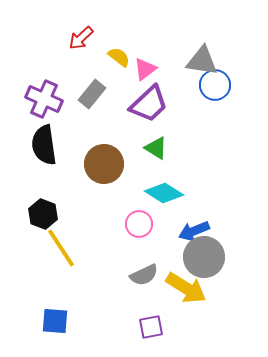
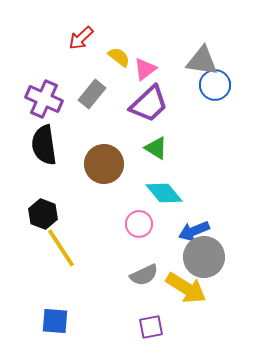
cyan diamond: rotated 18 degrees clockwise
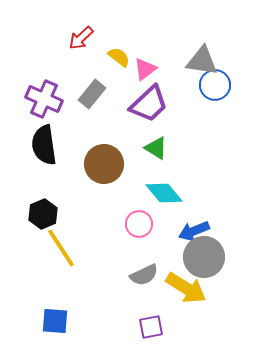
black hexagon: rotated 16 degrees clockwise
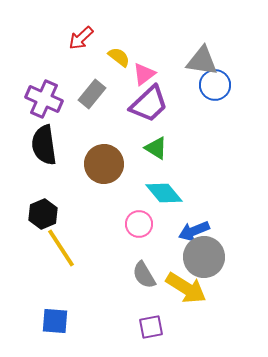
pink triangle: moved 1 px left, 5 px down
gray semicircle: rotated 84 degrees clockwise
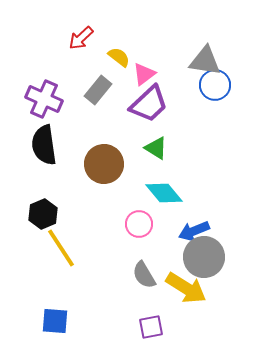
gray triangle: moved 3 px right
gray rectangle: moved 6 px right, 4 px up
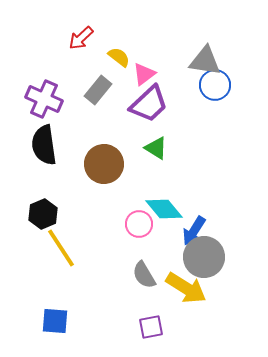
cyan diamond: moved 16 px down
blue arrow: rotated 36 degrees counterclockwise
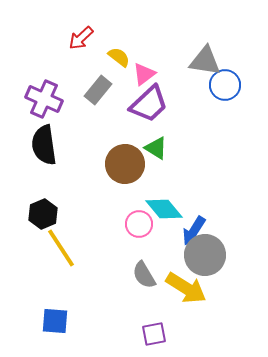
blue circle: moved 10 px right
brown circle: moved 21 px right
gray circle: moved 1 px right, 2 px up
purple square: moved 3 px right, 7 px down
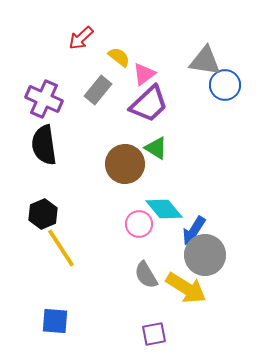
gray semicircle: moved 2 px right
